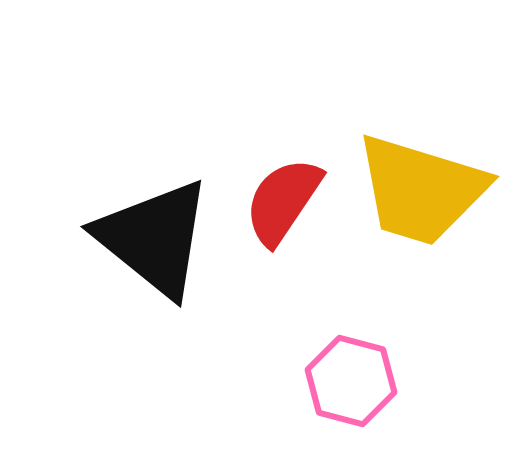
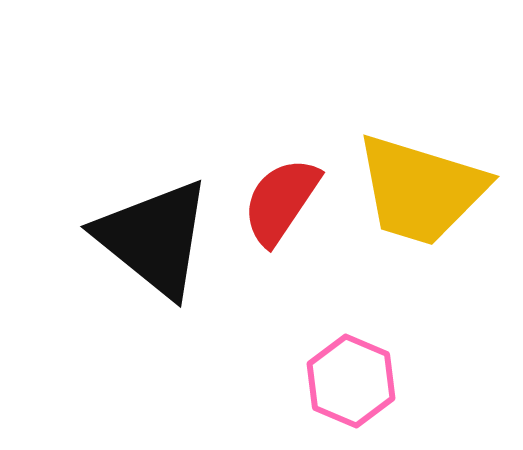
red semicircle: moved 2 px left
pink hexagon: rotated 8 degrees clockwise
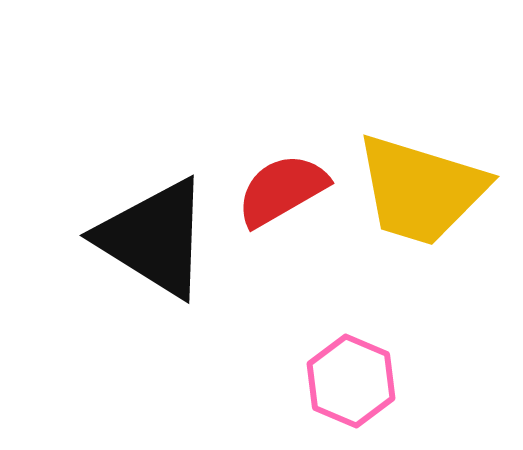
red semicircle: moved 1 px right, 11 px up; rotated 26 degrees clockwise
black triangle: rotated 7 degrees counterclockwise
